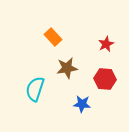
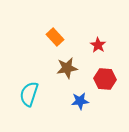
orange rectangle: moved 2 px right
red star: moved 8 px left, 1 px down; rotated 14 degrees counterclockwise
cyan semicircle: moved 6 px left, 5 px down
blue star: moved 2 px left, 3 px up; rotated 12 degrees counterclockwise
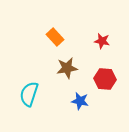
red star: moved 4 px right, 4 px up; rotated 21 degrees counterclockwise
blue star: rotated 18 degrees clockwise
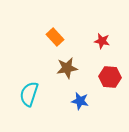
red hexagon: moved 5 px right, 2 px up
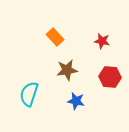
brown star: moved 2 px down
blue star: moved 4 px left
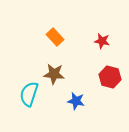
brown star: moved 13 px left, 4 px down; rotated 15 degrees clockwise
red hexagon: rotated 10 degrees clockwise
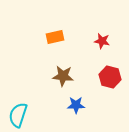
orange rectangle: rotated 60 degrees counterclockwise
brown star: moved 9 px right, 2 px down
cyan semicircle: moved 11 px left, 21 px down
blue star: moved 4 px down; rotated 12 degrees counterclockwise
